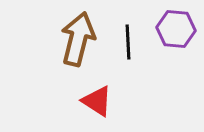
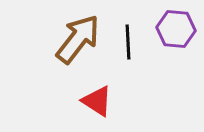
brown arrow: rotated 24 degrees clockwise
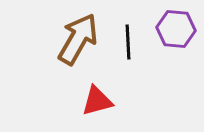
brown arrow: rotated 8 degrees counterclockwise
red triangle: rotated 48 degrees counterclockwise
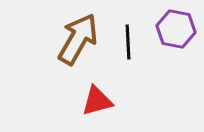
purple hexagon: rotated 6 degrees clockwise
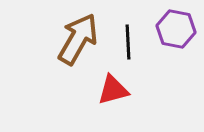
red triangle: moved 16 px right, 11 px up
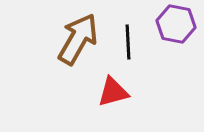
purple hexagon: moved 5 px up
red triangle: moved 2 px down
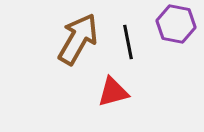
black line: rotated 8 degrees counterclockwise
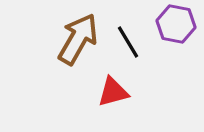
black line: rotated 20 degrees counterclockwise
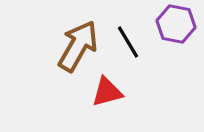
brown arrow: moved 7 px down
red triangle: moved 6 px left
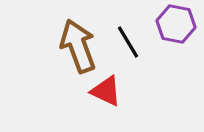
brown arrow: rotated 50 degrees counterclockwise
red triangle: moved 1 px left, 1 px up; rotated 40 degrees clockwise
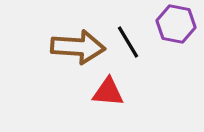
brown arrow: moved 1 px down; rotated 114 degrees clockwise
red triangle: moved 2 px right, 1 px down; rotated 20 degrees counterclockwise
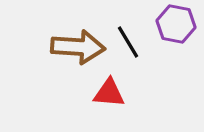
red triangle: moved 1 px right, 1 px down
